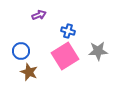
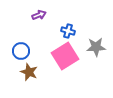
gray star: moved 2 px left, 4 px up
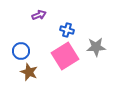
blue cross: moved 1 px left, 1 px up
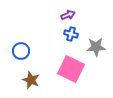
purple arrow: moved 29 px right
blue cross: moved 4 px right, 4 px down
pink square: moved 6 px right, 13 px down; rotated 32 degrees counterclockwise
brown star: moved 2 px right, 8 px down
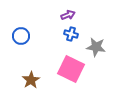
gray star: rotated 12 degrees clockwise
blue circle: moved 15 px up
brown star: rotated 18 degrees clockwise
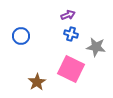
brown star: moved 6 px right, 2 px down
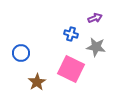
purple arrow: moved 27 px right, 3 px down
blue circle: moved 17 px down
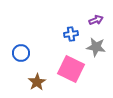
purple arrow: moved 1 px right, 2 px down
blue cross: rotated 24 degrees counterclockwise
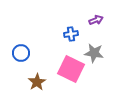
gray star: moved 2 px left, 6 px down
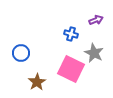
blue cross: rotated 24 degrees clockwise
gray star: rotated 18 degrees clockwise
